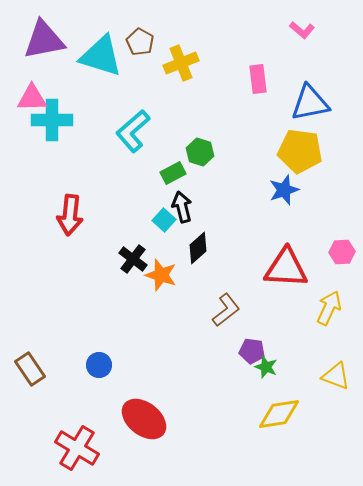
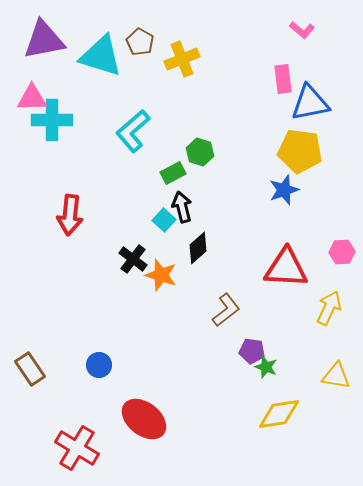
yellow cross: moved 1 px right, 4 px up
pink rectangle: moved 25 px right
yellow triangle: rotated 12 degrees counterclockwise
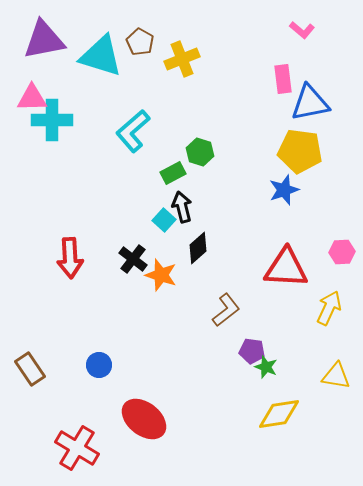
red arrow: moved 43 px down; rotated 9 degrees counterclockwise
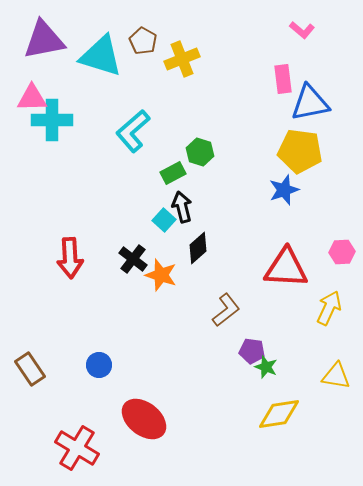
brown pentagon: moved 3 px right, 1 px up
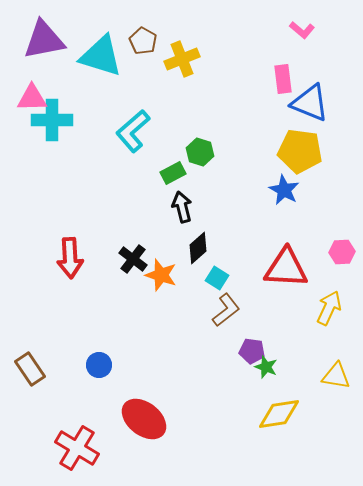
blue triangle: rotated 33 degrees clockwise
blue star: rotated 24 degrees counterclockwise
cyan square: moved 53 px right, 58 px down; rotated 10 degrees counterclockwise
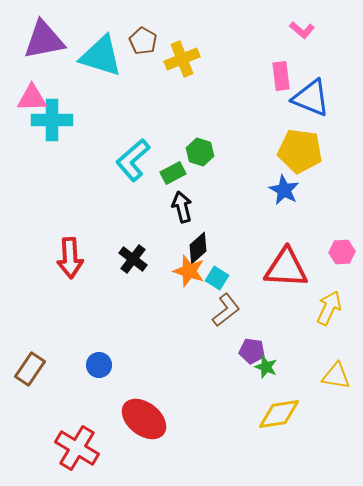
pink rectangle: moved 2 px left, 3 px up
blue triangle: moved 1 px right, 5 px up
cyan L-shape: moved 29 px down
orange star: moved 28 px right, 4 px up
brown rectangle: rotated 68 degrees clockwise
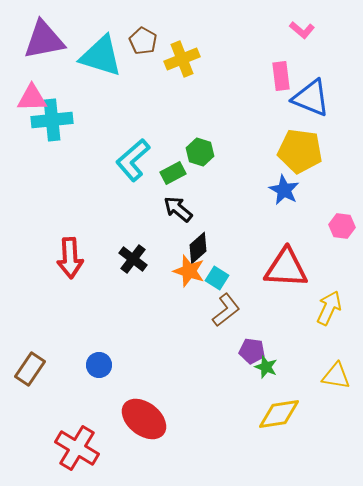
cyan cross: rotated 6 degrees counterclockwise
black arrow: moved 4 px left, 2 px down; rotated 36 degrees counterclockwise
pink hexagon: moved 26 px up; rotated 10 degrees clockwise
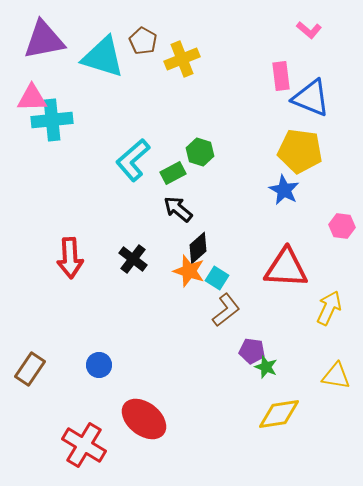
pink L-shape: moved 7 px right
cyan triangle: moved 2 px right, 1 px down
red cross: moved 7 px right, 3 px up
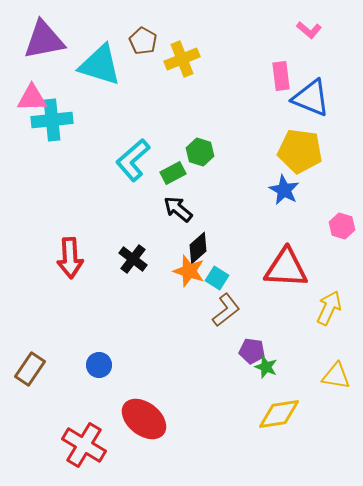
cyan triangle: moved 3 px left, 8 px down
pink hexagon: rotated 10 degrees clockwise
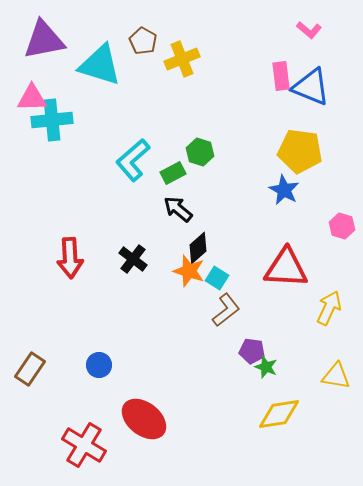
blue triangle: moved 11 px up
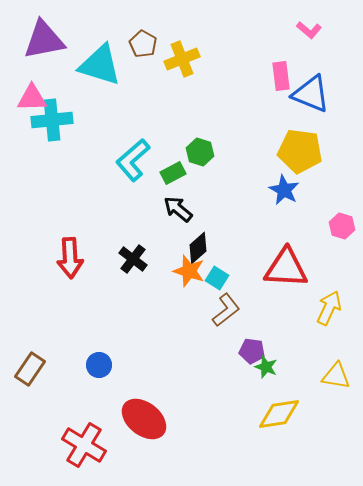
brown pentagon: moved 3 px down
blue triangle: moved 7 px down
